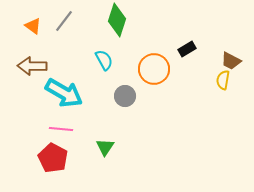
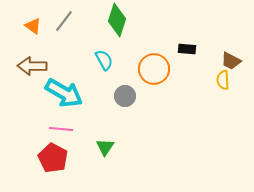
black rectangle: rotated 36 degrees clockwise
yellow semicircle: rotated 12 degrees counterclockwise
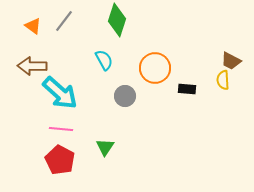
black rectangle: moved 40 px down
orange circle: moved 1 px right, 1 px up
cyan arrow: moved 4 px left; rotated 12 degrees clockwise
red pentagon: moved 7 px right, 2 px down
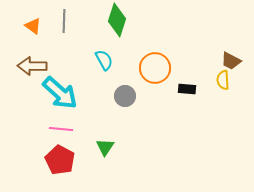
gray line: rotated 35 degrees counterclockwise
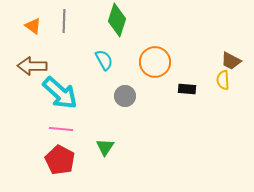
orange circle: moved 6 px up
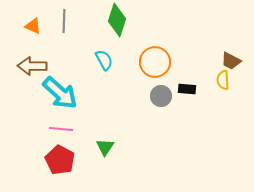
orange triangle: rotated 12 degrees counterclockwise
gray circle: moved 36 px right
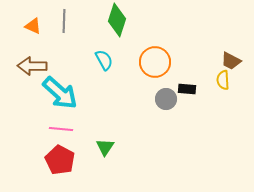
gray circle: moved 5 px right, 3 px down
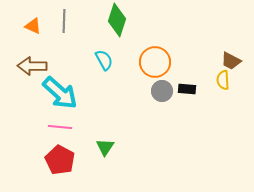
gray circle: moved 4 px left, 8 px up
pink line: moved 1 px left, 2 px up
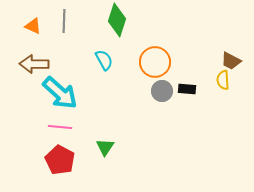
brown arrow: moved 2 px right, 2 px up
